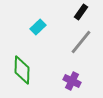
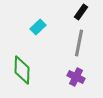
gray line: moved 2 px left, 1 px down; rotated 28 degrees counterclockwise
purple cross: moved 4 px right, 4 px up
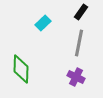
cyan rectangle: moved 5 px right, 4 px up
green diamond: moved 1 px left, 1 px up
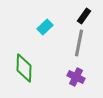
black rectangle: moved 3 px right, 4 px down
cyan rectangle: moved 2 px right, 4 px down
green diamond: moved 3 px right, 1 px up
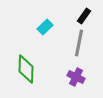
green diamond: moved 2 px right, 1 px down
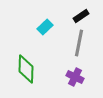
black rectangle: moved 3 px left; rotated 21 degrees clockwise
purple cross: moved 1 px left
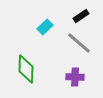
gray line: rotated 60 degrees counterclockwise
purple cross: rotated 24 degrees counterclockwise
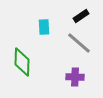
cyan rectangle: moved 1 px left; rotated 49 degrees counterclockwise
green diamond: moved 4 px left, 7 px up
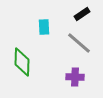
black rectangle: moved 1 px right, 2 px up
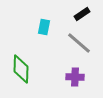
cyan rectangle: rotated 14 degrees clockwise
green diamond: moved 1 px left, 7 px down
